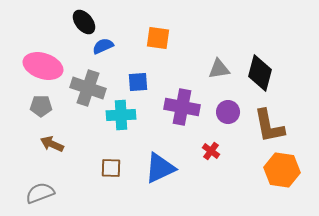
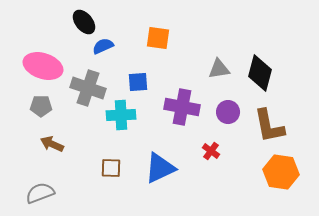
orange hexagon: moved 1 px left, 2 px down
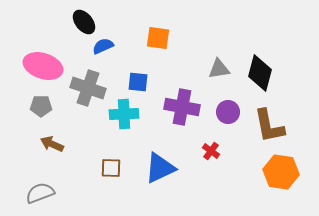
blue square: rotated 10 degrees clockwise
cyan cross: moved 3 px right, 1 px up
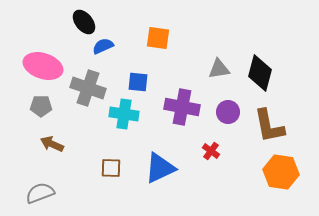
cyan cross: rotated 12 degrees clockwise
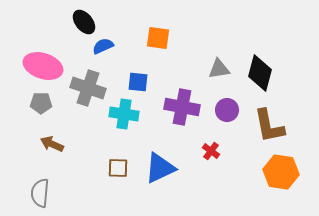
gray pentagon: moved 3 px up
purple circle: moved 1 px left, 2 px up
brown square: moved 7 px right
gray semicircle: rotated 64 degrees counterclockwise
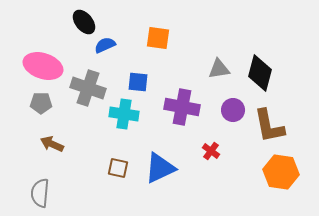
blue semicircle: moved 2 px right, 1 px up
purple circle: moved 6 px right
brown square: rotated 10 degrees clockwise
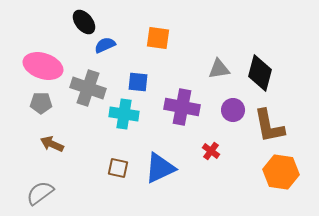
gray semicircle: rotated 48 degrees clockwise
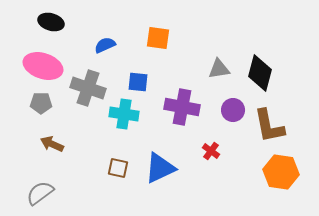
black ellipse: moved 33 px left; rotated 35 degrees counterclockwise
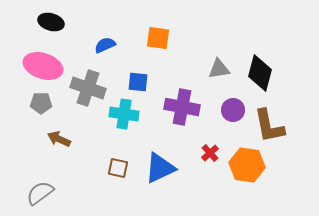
brown arrow: moved 7 px right, 5 px up
red cross: moved 1 px left, 2 px down; rotated 12 degrees clockwise
orange hexagon: moved 34 px left, 7 px up
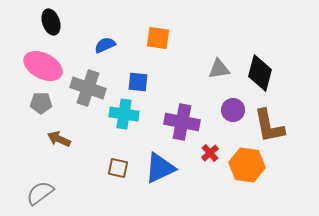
black ellipse: rotated 55 degrees clockwise
pink ellipse: rotated 9 degrees clockwise
purple cross: moved 15 px down
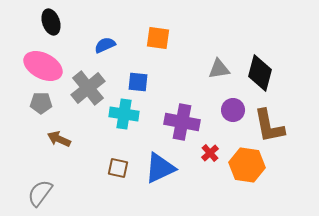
gray cross: rotated 32 degrees clockwise
gray semicircle: rotated 16 degrees counterclockwise
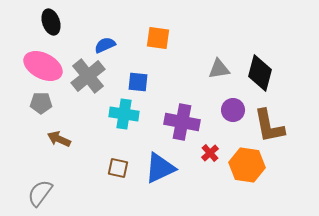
gray cross: moved 12 px up
